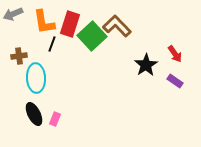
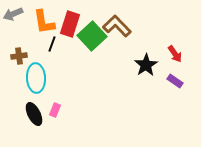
pink rectangle: moved 9 px up
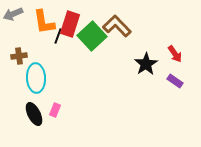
black line: moved 6 px right, 8 px up
black star: moved 1 px up
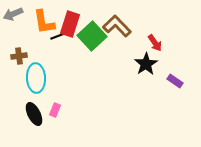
black line: rotated 49 degrees clockwise
red arrow: moved 20 px left, 11 px up
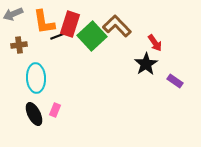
brown cross: moved 11 px up
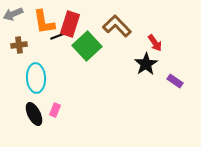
green square: moved 5 px left, 10 px down
